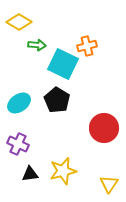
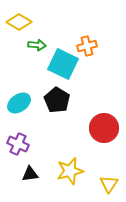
yellow star: moved 7 px right
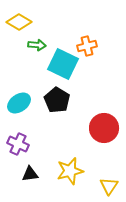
yellow triangle: moved 2 px down
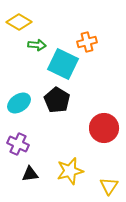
orange cross: moved 4 px up
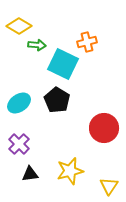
yellow diamond: moved 4 px down
purple cross: moved 1 px right; rotated 20 degrees clockwise
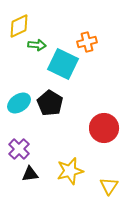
yellow diamond: rotated 55 degrees counterclockwise
black pentagon: moved 7 px left, 3 px down
purple cross: moved 5 px down
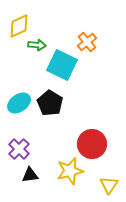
orange cross: rotated 24 degrees counterclockwise
cyan square: moved 1 px left, 1 px down
red circle: moved 12 px left, 16 px down
black triangle: moved 1 px down
yellow triangle: moved 1 px up
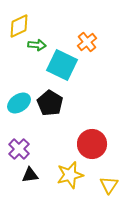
yellow star: moved 4 px down
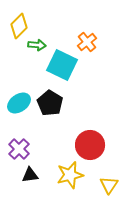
yellow diamond: rotated 20 degrees counterclockwise
red circle: moved 2 px left, 1 px down
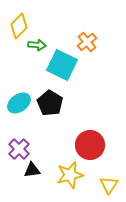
black triangle: moved 2 px right, 5 px up
